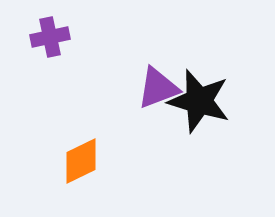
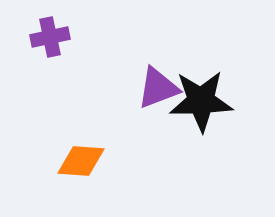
black star: moved 2 px right; rotated 18 degrees counterclockwise
orange diamond: rotated 30 degrees clockwise
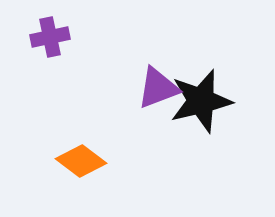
black star: rotated 12 degrees counterclockwise
orange diamond: rotated 33 degrees clockwise
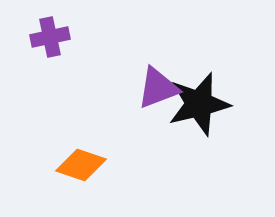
black star: moved 2 px left, 3 px down
orange diamond: moved 4 px down; rotated 18 degrees counterclockwise
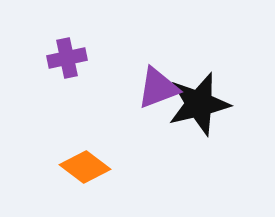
purple cross: moved 17 px right, 21 px down
orange diamond: moved 4 px right, 2 px down; rotated 18 degrees clockwise
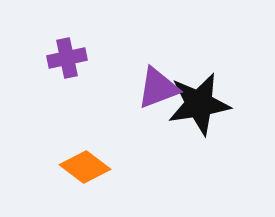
black star: rotated 4 degrees clockwise
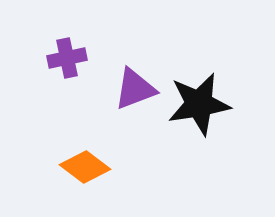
purple triangle: moved 23 px left, 1 px down
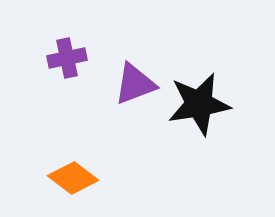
purple triangle: moved 5 px up
orange diamond: moved 12 px left, 11 px down
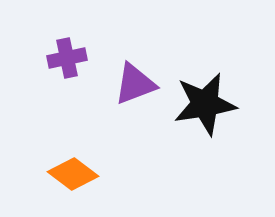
black star: moved 6 px right
orange diamond: moved 4 px up
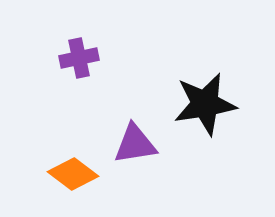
purple cross: moved 12 px right
purple triangle: moved 60 px down; rotated 12 degrees clockwise
